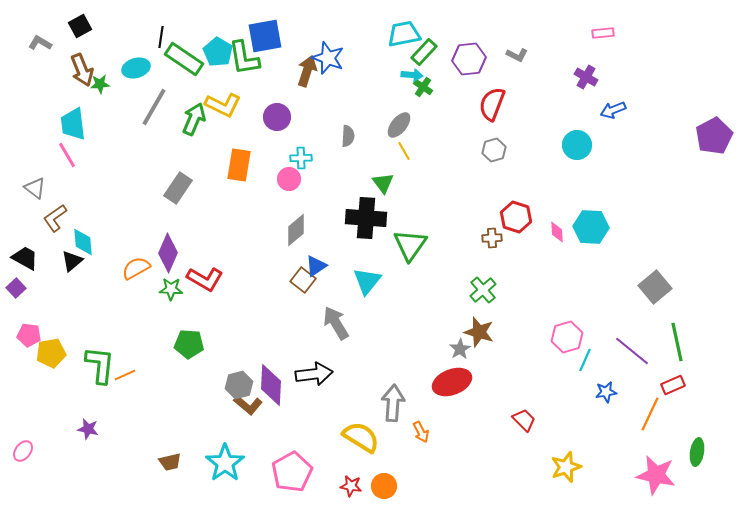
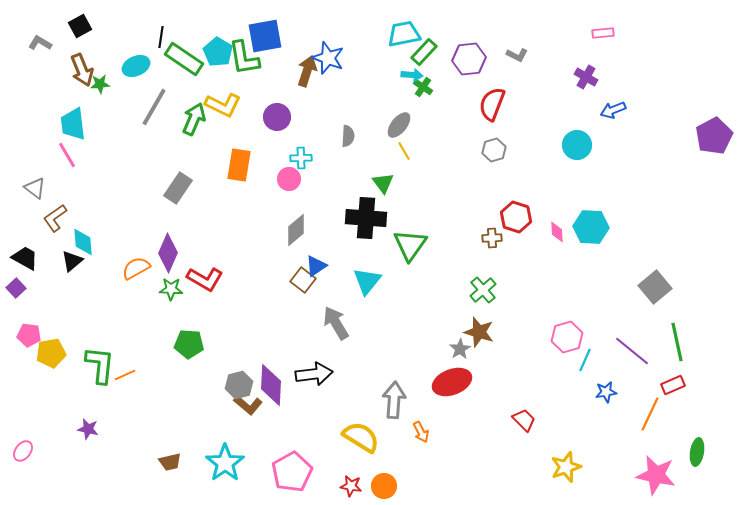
cyan ellipse at (136, 68): moved 2 px up; rotated 8 degrees counterclockwise
gray arrow at (393, 403): moved 1 px right, 3 px up
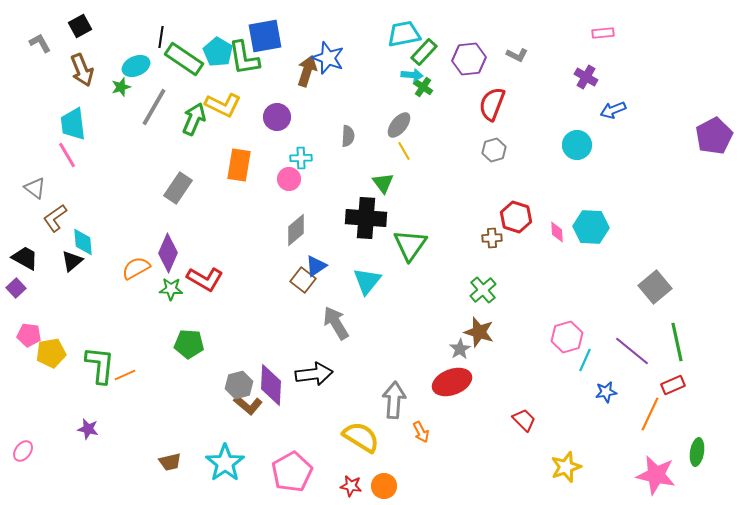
gray L-shape at (40, 43): rotated 30 degrees clockwise
green star at (100, 84): moved 21 px right, 3 px down; rotated 12 degrees counterclockwise
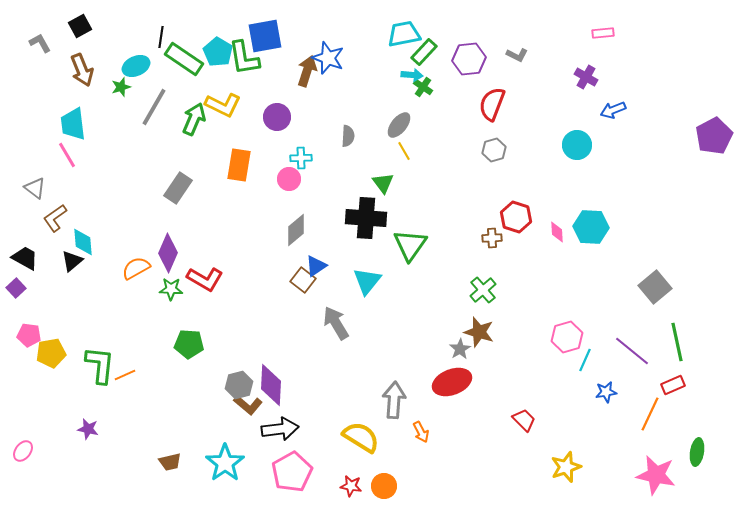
black arrow at (314, 374): moved 34 px left, 55 px down
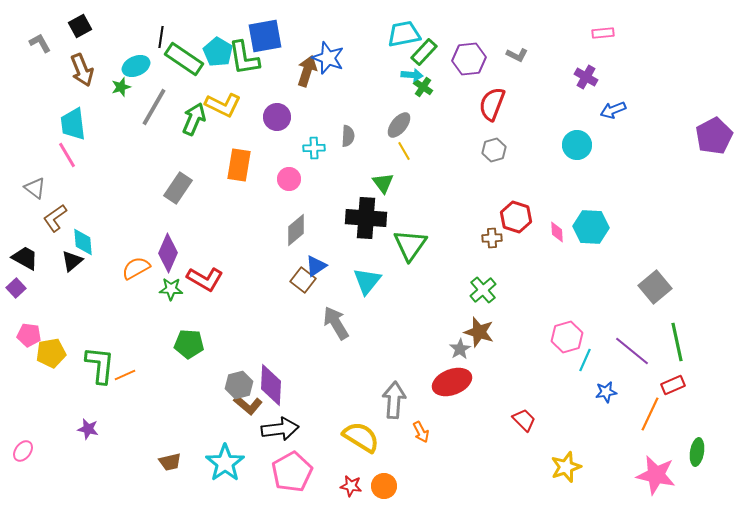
cyan cross at (301, 158): moved 13 px right, 10 px up
